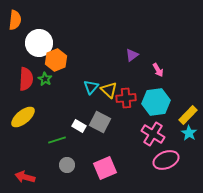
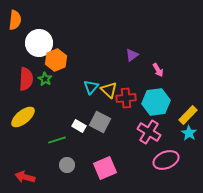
pink cross: moved 4 px left, 2 px up
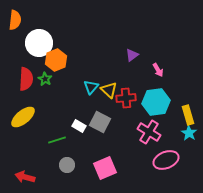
yellow rectangle: rotated 60 degrees counterclockwise
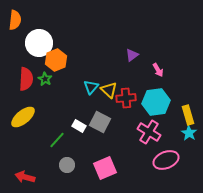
green line: rotated 30 degrees counterclockwise
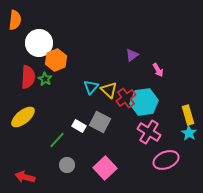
red semicircle: moved 2 px right, 2 px up
red cross: rotated 30 degrees counterclockwise
cyan hexagon: moved 12 px left
pink square: rotated 20 degrees counterclockwise
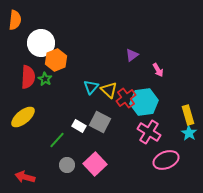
white circle: moved 2 px right
pink square: moved 10 px left, 4 px up
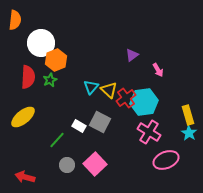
green star: moved 5 px right, 1 px down; rotated 16 degrees clockwise
